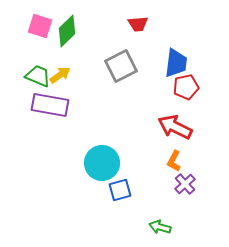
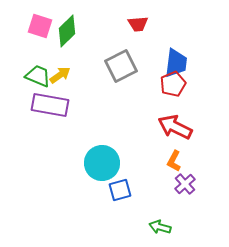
red pentagon: moved 13 px left, 3 px up; rotated 10 degrees counterclockwise
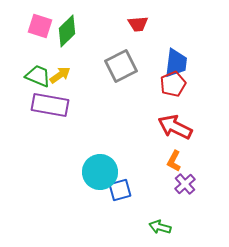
cyan circle: moved 2 px left, 9 px down
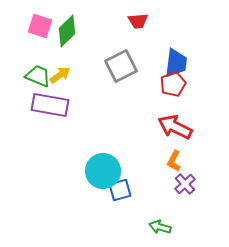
red trapezoid: moved 3 px up
cyan circle: moved 3 px right, 1 px up
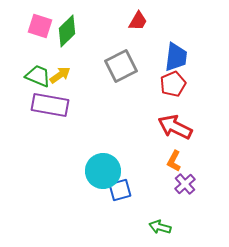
red trapezoid: rotated 55 degrees counterclockwise
blue trapezoid: moved 6 px up
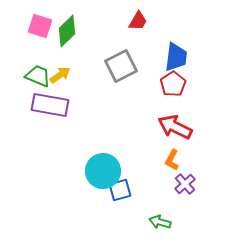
red pentagon: rotated 10 degrees counterclockwise
orange L-shape: moved 2 px left, 1 px up
green arrow: moved 5 px up
